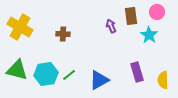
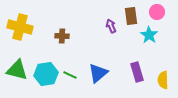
yellow cross: rotated 15 degrees counterclockwise
brown cross: moved 1 px left, 2 px down
green line: moved 1 px right; rotated 64 degrees clockwise
blue triangle: moved 1 px left, 7 px up; rotated 10 degrees counterclockwise
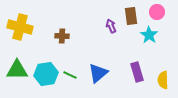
green triangle: rotated 15 degrees counterclockwise
